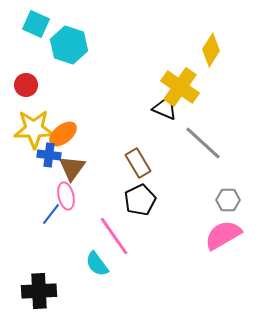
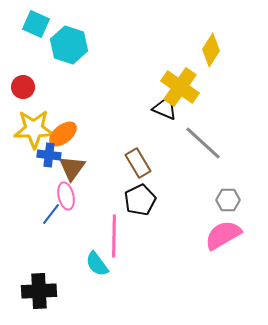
red circle: moved 3 px left, 2 px down
pink line: rotated 36 degrees clockwise
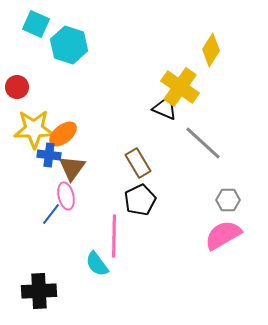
red circle: moved 6 px left
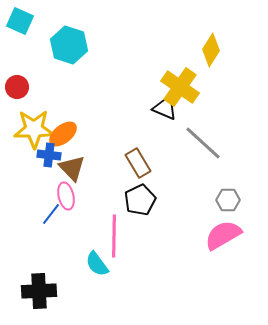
cyan square: moved 16 px left, 3 px up
brown triangle: rotated 20 degrees counterclockwise
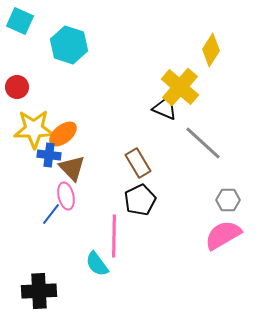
yellow cross: rotated 6 degrees clockwise
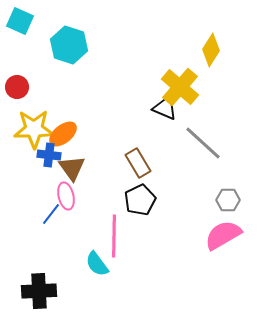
brown triangle: rotated 8 degrees clockwise
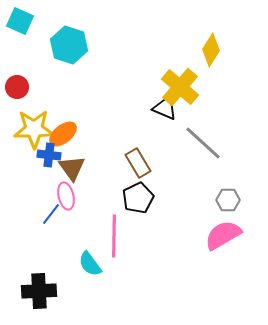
black pentagon: moved 2 px left, 2 px up
cyan semicircle: moved 7 px left
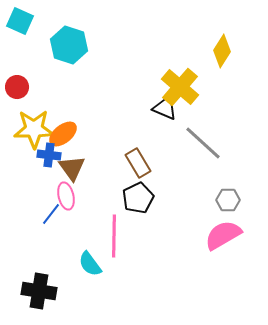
yellow diamond: moved 11 px right, 1 px down
black cross: rotated 12 degrees clockwise
